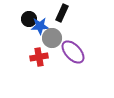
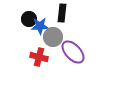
black rectangle: rotated 18 degrees counterclockwise
gray circle: moved 1 px right, 1 px up
red cross: rotated 24 degrees clockwise
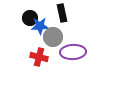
black rectangle: rotated 18 degrees counterclockwise
black circle: moved 1 px right, 1 px up
purple ellipse: rotated 50 degrees counterclockwise
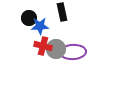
black rectangle: moved 1 px up
black circle: moved 1 px left
gray circle: moved 3 px right, 12 px down
red cross: moved 4 px right, 11 px up
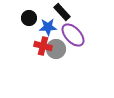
black rectangle: rotated 30 degrees counterclockwise
blue star: moved 8 px right, 1 px down
purple ellipse: moved 17 px up; rotated 50 degrees clockwise
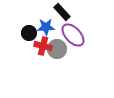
black circle: moved 15 px down
blue star: moved 2 px left
gray circle: moved 1 px right
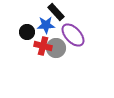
black rectangle: moved 6 px left
blue star: moved 2 px up
black circle: moved 2 px left, 1 px up
gray circle: moved 1 px left, 1 px up
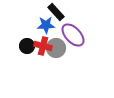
black circle: moved 14 px down
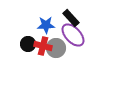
black rectangle: moved 15 px right, 6 px down
black circle: moved 1 px right, 2 px up
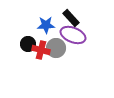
purple ellipse: rotated 25 degrees counterclockwise
red cross: moved 2 px left, 4 px down
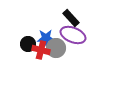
blue star: moved 13 px down
